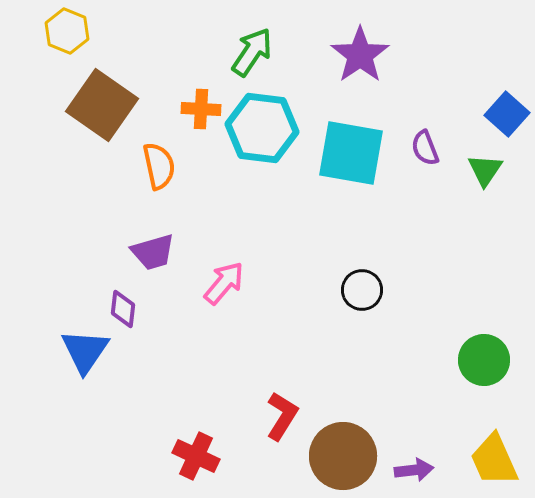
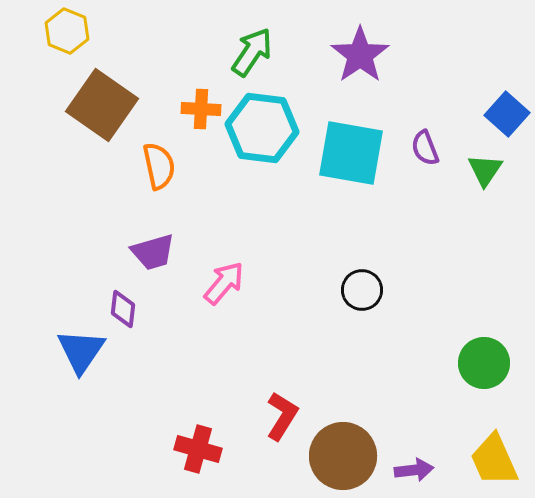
blue triangle: moved 4 px left
green circle: moved 3 px down
red cross: moved 2 px right, 7 px up; rotated 9 degrees counterclockwise
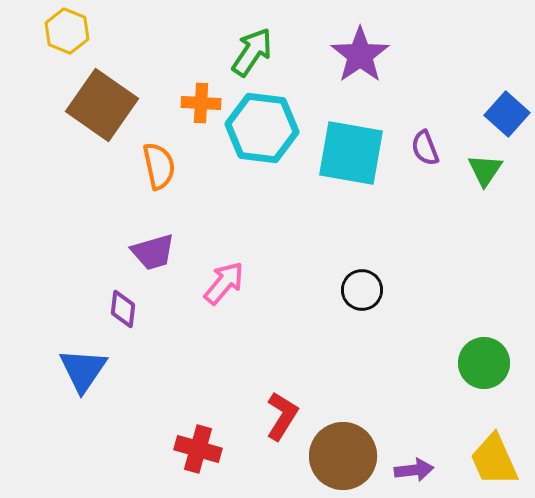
orange cross: moved 6 px up
blue triangle: moved 2 px right, 19 px down
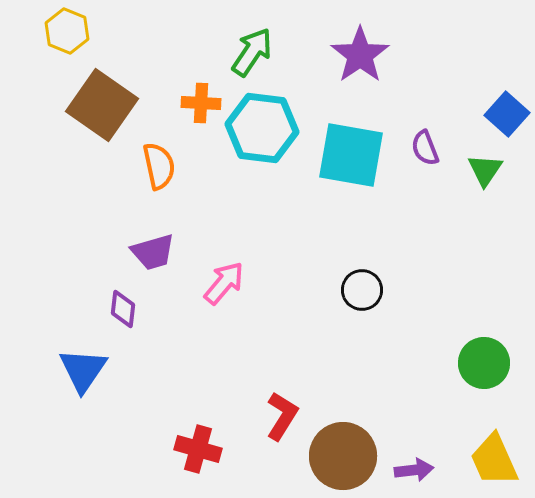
cyan square: moved 2 px down
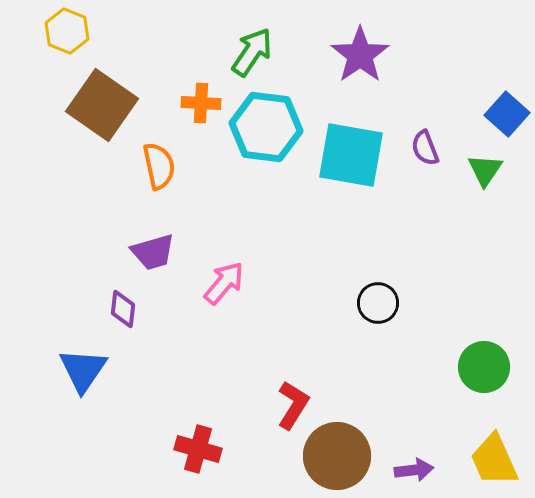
cyan hexagon: moved 4 px right, 1 px up
black circle: moved 16 px right, 13 px down
green circle: moved 4 px down
red L-shape: moved 11 px right, 11 px up
brown circle: moved 6 px left
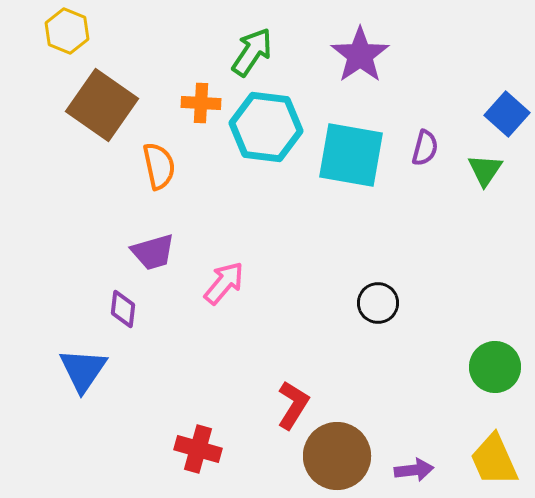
purple semicircle: rotated 144 degrees counterclockwise
green circle: moved 11 px right
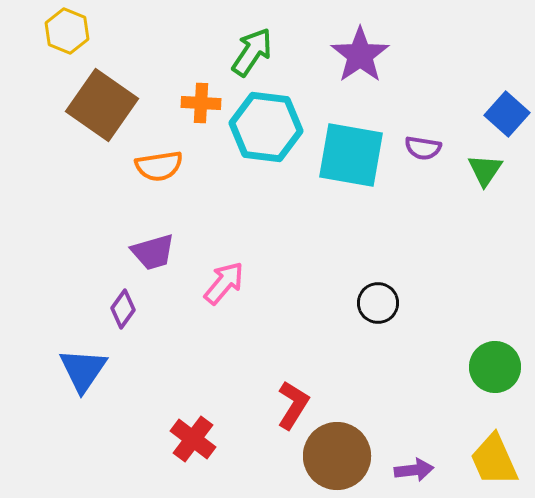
purple semicircle: moved 2 px left; rotated 84 degrees clockwise
orange semicircle: rotated 93 degrees clockwise
purple diamond: rotated 30 degrees clockwise
red cross: moved 5 px left, 10 px up; rotated 21 degrees clockwise
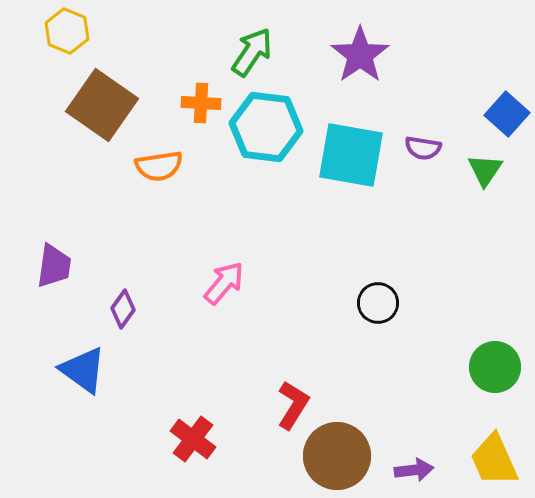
purple trapezoid: moved 99 px left, 14 px down; rotated 66 degrees counterclockwise
blue triangle: rotated 28 degrees counterclockwise
